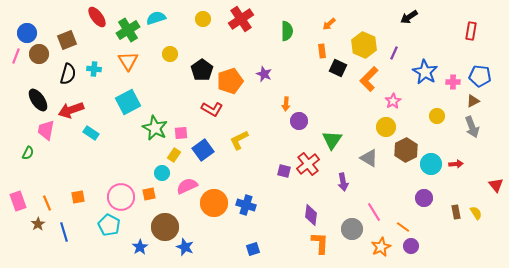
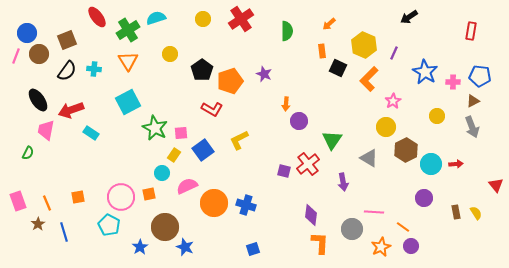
black semicircle at (68, 74): moved 1 px left, 3 px up; rotated 20 degrees clockwise
pink line at (374, 212): rotated 54 degrees counterclockwise
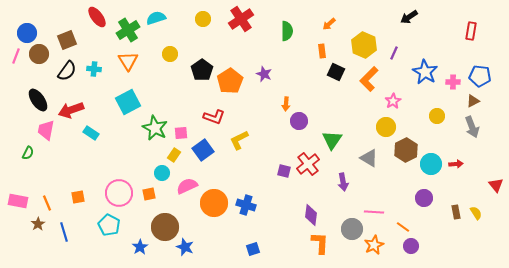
black square at (338, 68): moved 2 px left, 4 px down
orange pentagon at (230, 81): rotated 15 degrees counterclockwise
red L-shape at (212, 109): moved 2 px right, 8 px down; rotated 10 degrees counterclockwise
pink circle at (121, 197): moved 2 px left, 4 px up
pink rectangle at (18, 201): rotated 60 degrees counterclockwise
orange star at (381, 247): moved 7 px left, 2 px up
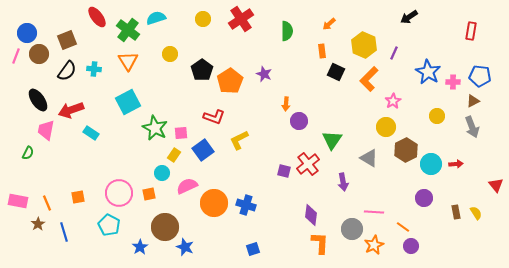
green cross at (128, 30): rotated 20 degrees counterclockwise
blue star at (425, 72): moved 3 px right
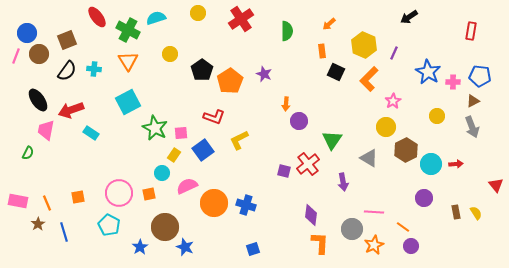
yellow circle at (203, 19): moved 5 px left, 6 px up
green cross at (128, 30): rotated 10 degrees counterclockwise
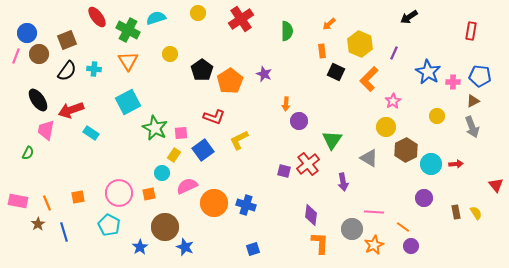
yellow hexagon at (364, 45): moved 4 px left, 1 px up
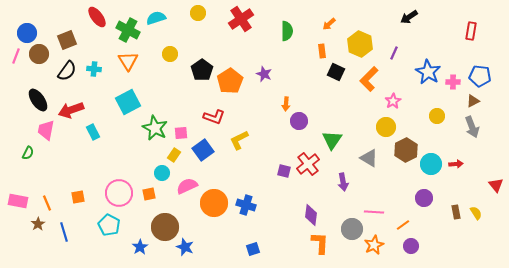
cyan rectangle at (91, 133): moved 2 px right, 1 px up; rotated 28 degrees clockwise
orange line at (403, 227): moved 2 px up; rotated 72 degrees counterclockwise
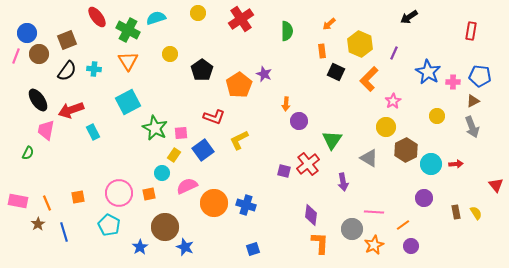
orange pentagon at (230, 81): moved 9 px right, 4 px down
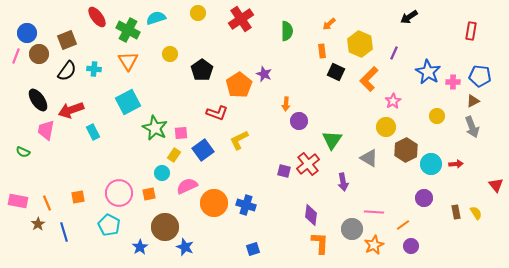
red L-shape at (214, 117): moved 3 px right, 4 px up
green semicircle at (28, 153): moved 5 px left, 1 px up; rotated 88 degrees clockwise
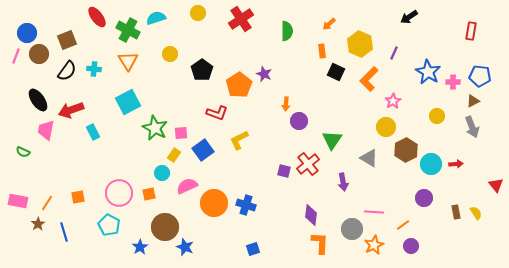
orange line at (47, 203): rotated 56 degrees clockwise
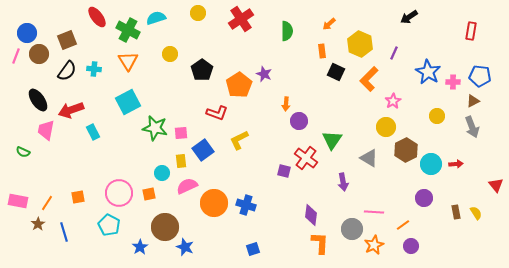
green star at (155, 128): rotated 15 degrees counterclockwise
yellow rectangle at (174, 155): moved 7 px right, 6 px down; rotated 40 degrees counterclockwise
red cross at (308, 164): moved 2 px left, 6 px up; rotated 15 degrees counterclockwise
